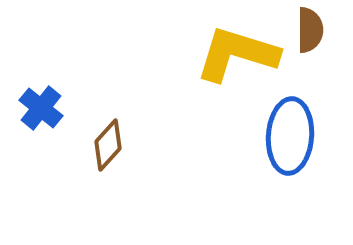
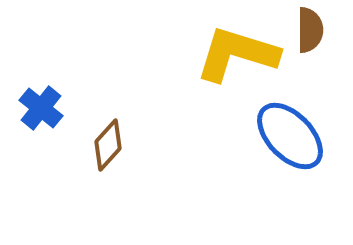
blue ellipse: rotated 48 degrees counterclockwise
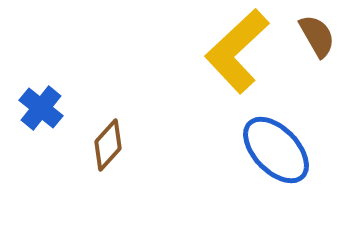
brown semicircle: moved 7 px right, 6 px down; rotated 30 degrees counterclockwise
yellow L-shape: moved 3 px up; rotated 60 degrees counterclockwise
blue ellipse: moved 14 px left, 14 px down
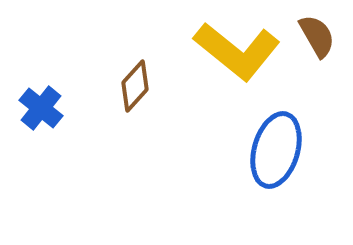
yellow L-shape: rotated 98 degrees counterclockwise
brown diamond: moved 27 px right, 59 px up
blue ellipse: rotated 60 degrees clockwise
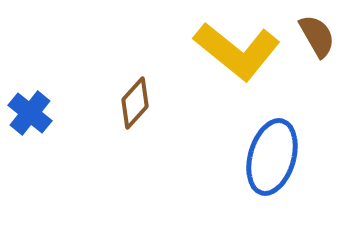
brown diamond: moved 17 px down
blue cross: moved 11 px left, 5 px down
blue ellipse: moved 4 px left, 7 px down
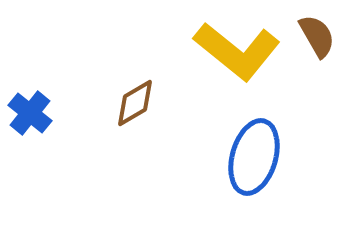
brown diamond: rotated 18 degrees clockwise
blue ellipse: moved 18 px left
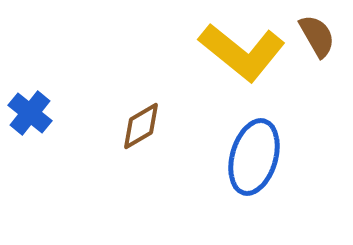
yellow L-shape: moved 5 px right, 1 px down
brown diamond: moved 6 px right, 23 px down
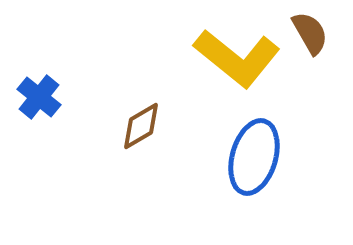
brown semicircle: moved 7 px left, 3 px up
yellow L-shape: moved 5 px left, 6 px down
blue cross: moved 9 px right, 16 px up
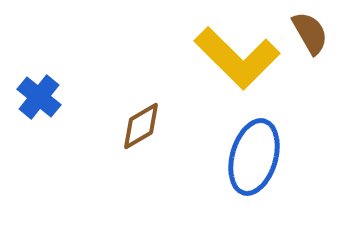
yellow L-shape: rotated 6 degrees clockwise
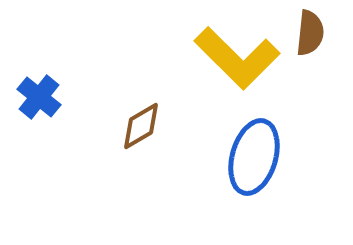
brown semicircle: rotated 36 degrees clockwise
